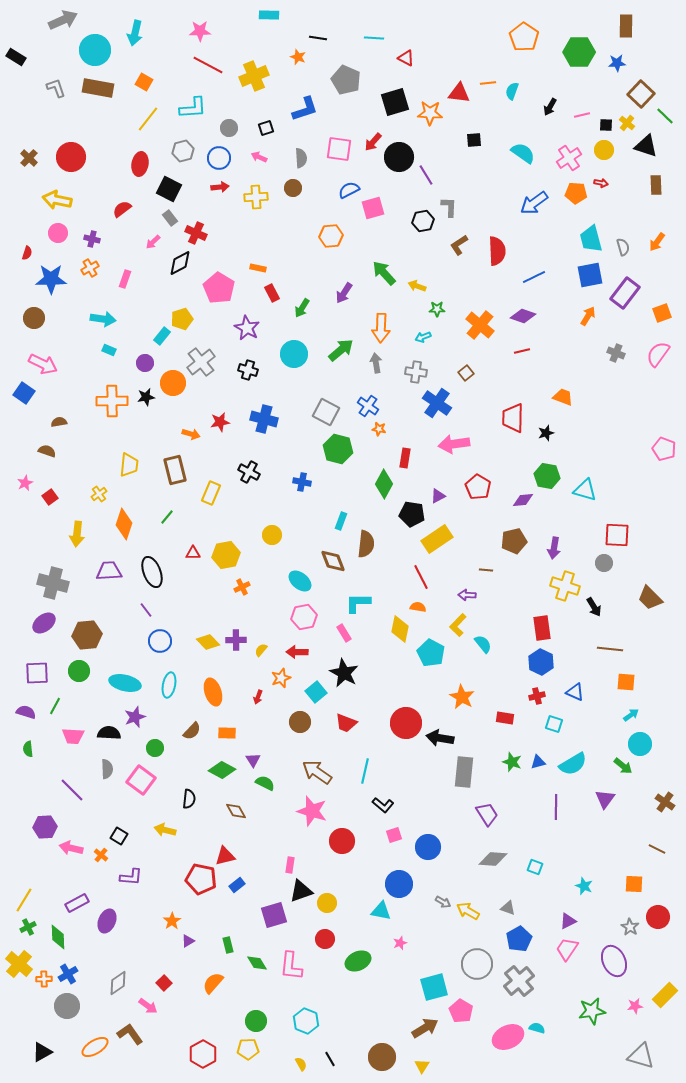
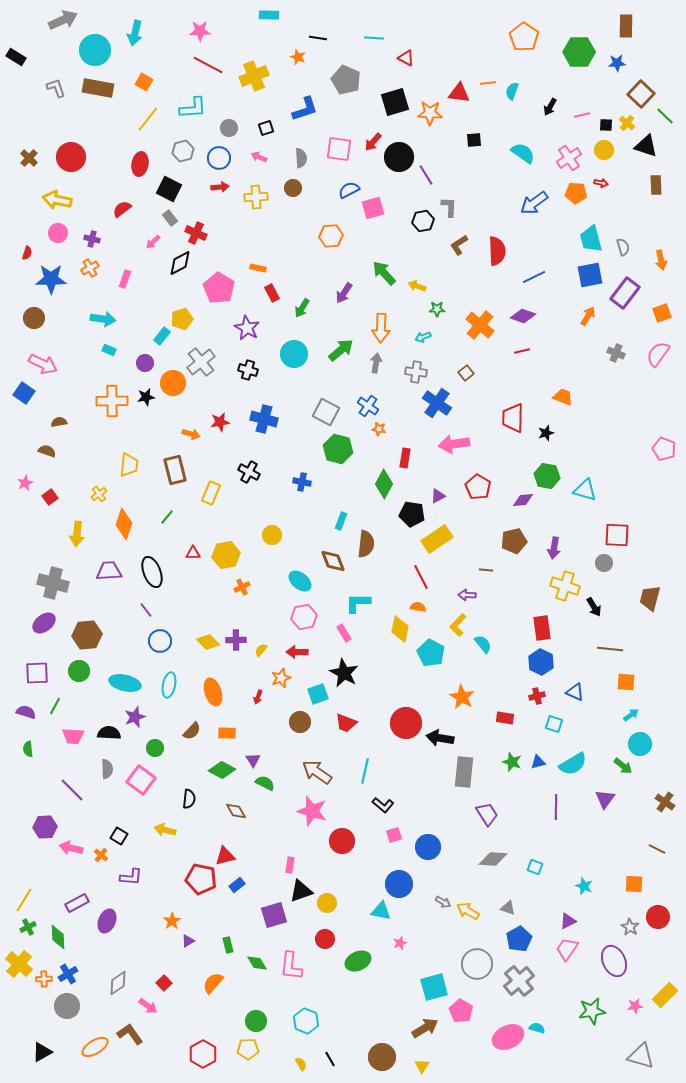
orange arrow at (657, 242): moved 4 px right, 18 px down; rotated 48 degrees counterclockwise
gray arrow at (376, 363): rotated 18 degrees clockwise
brown trapezoid at (650, 598): rotated 60 degrees clockwise
cyan square at (316, 692): moved 2 px right, 2 px down; rotated 20 degrees clockwise
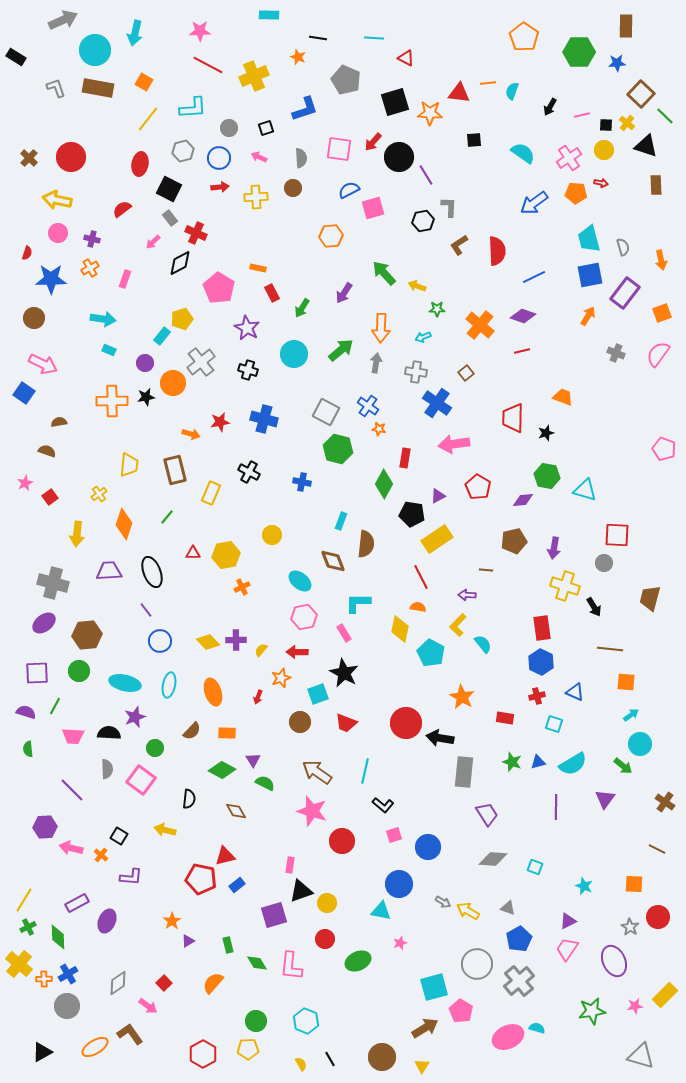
cyan trapezoid at (591, 239): moved 2 px left
